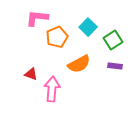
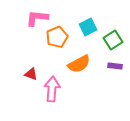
cyan square: rotated 18 degrees clockwise
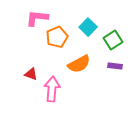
cyan square: rotated 18 degrees counterclockwise
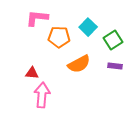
orange pentagon: moved 2 px right; rotated 25 degrees clockwise
red triangle: moved 1 px right, 1 px up; rotated 16 degrees counterclockwise
pink arrow: moved 10 px left, 6 px down
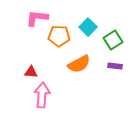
orange pentagon: moved 1 px up
red triangle: moved 1 px left, 1 px up
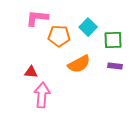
green square: rotated 30 degrees clockwise
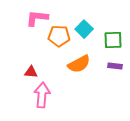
cyan square: moved 4 px left, 2 px down
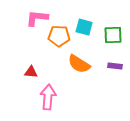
cyan square: moved 2 px up; rotated 30 degrees counterclockwise
green square: moved 5 px up
orange semicircle: rotated 60 degrees clockwise
pink arrow: moved 6 px right, 2 px down
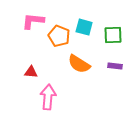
pink L-shape: moved 4 px left, 3 px down
orange pentagon: rotated 20 degrees clockwise
